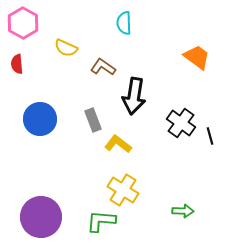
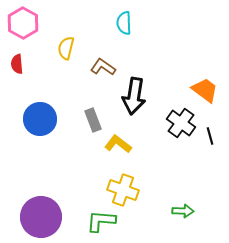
yellow semicircle: rotated 80 degrees clockwise
orange trapezoid: moved 8 px right, 33 px down
yellow cross: rotated 12 degrees counterclockwise
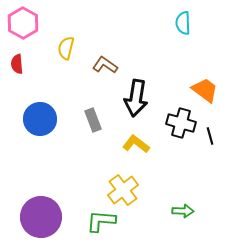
cyan semicircle: moved 59 px right
brown L-shape: moved 2 px right, 2 px up
black arrow: moved 2 px right, 2 px down
black cross: rotated 20 degrees counterclockwise
yellow L-shape: moved 18 px right
yellow cross: rotated 32 degrees clockwise
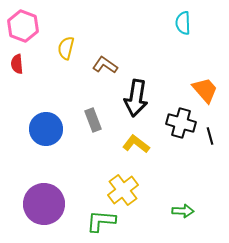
pink hexagon: moved 3 px down; rotated 8 degrees counterclockwise
orange trapezoid: rotated 12 degrees clockwise
blue circle: moved 6 px right, 10 px down
purple circle: moved 3 px right, 13 px up
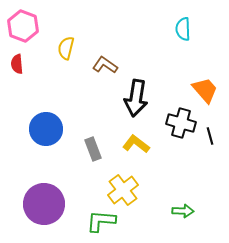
cyan semicircle: moved 6 px down
gray rectangle: moved 29 px down
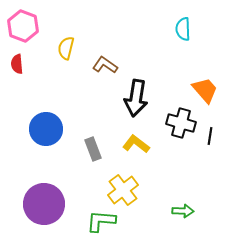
black line: rotated 24 degrees clockwise
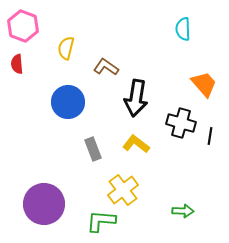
brown L-shape: moved 1 px right, 2 px down
orange trapezoid: moved 1 px left, 6 px up
blue circle: moved 22 px right, 27 px up
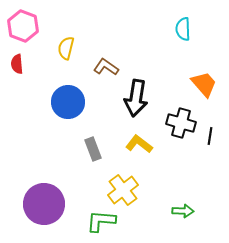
yellow L-shape: moved 3 px right
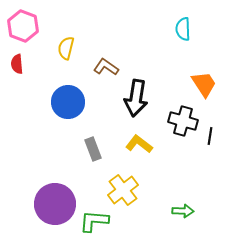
orange trapezoid: rotated 8 degrees clockwise
black cross: moved 2 px right, 2 px up
purple circle: moved 11 px right
green L-shape: moved 7 px left
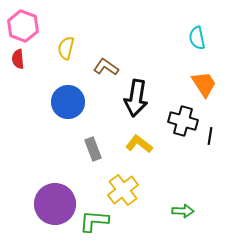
cyan semicircle: moved 14 px right, 9 px down; rotated 10 degrees counterclockwise
red semicircle: moved 1 px right, 5 px up
